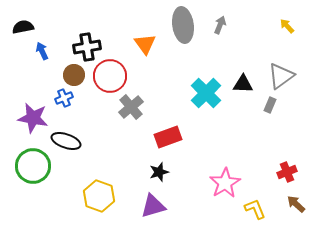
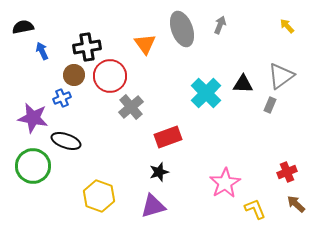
gray ellipse: moved 1 px left, 4 px down; rotated 12 degrees counterclockwise
blue cross: moved 2 px left
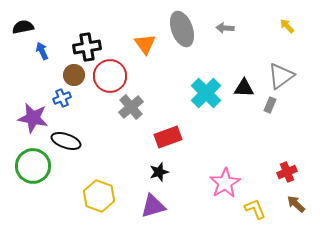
gray arrow: moved 5 px right, 3 px down; rotated 108 degrees counterclockwise
black triangle: moved 1 px right, 4 px down
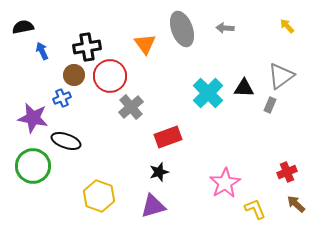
cyan cross: moved 2 px right
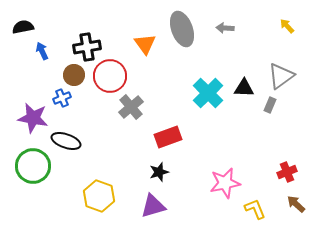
pink star: rotated 20 degrees clockwise
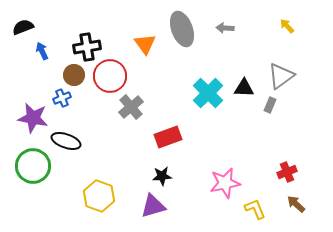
black semicircle: rotated 10 degrees counterclockwise
black star: moved 3 px right, 4 px down; rotated 12 degrees clockwise
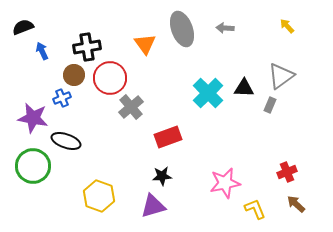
red circle: moved 2 px down
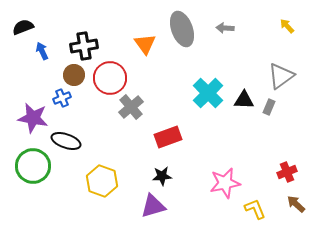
black cross: moved 3 px left, 1 px up
black triangle: moved 12 px down
gray rectangle: moved 1 px left, 2 px down
yellow hexagon: moved 3 px right, 15 px up
